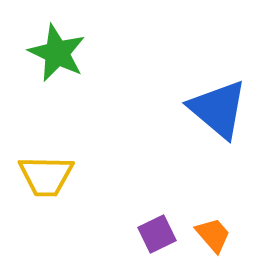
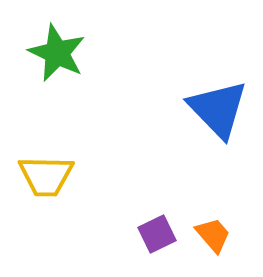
blue triangle: rotated 6 degrees clockwise
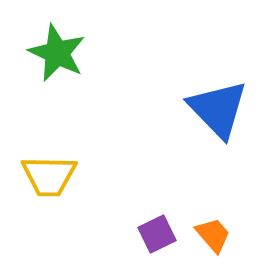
yellow trapezoid: moved 3 px right
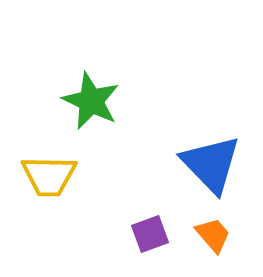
green star: moved 34 px right, 48 px down
blue triangle: moved 7 px left, 55 px down
purple square: moved 7 px left; rotated 6 degrees clockwise
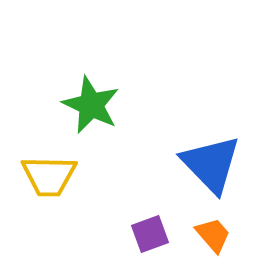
green star: moved 4 px down
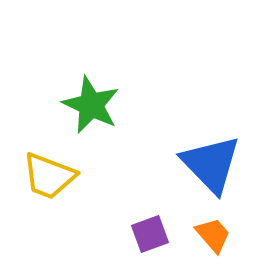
yellow trapezoid: rotated 20 degrees clockwise
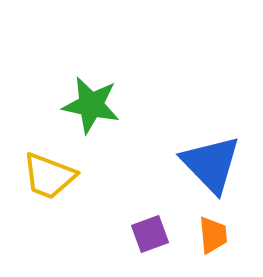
green star: rotated 14 degrees counterclockwise
orange trapezoid: rotated 36 degrees clockwise
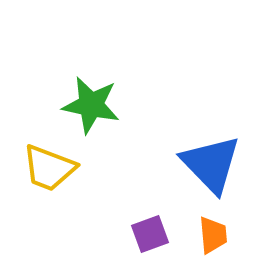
yellow trapezoid: moved 8 px up
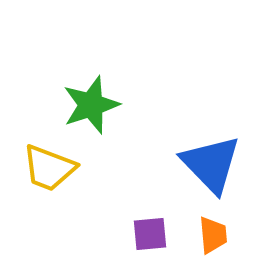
green star: rotated 30 degrees counterclockwise
purple square: rotated 15 degrees clockwise
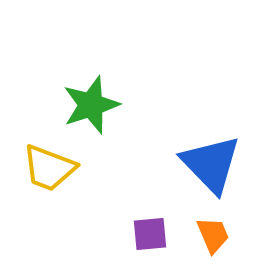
orange trapezoid: rotated 18 degrees counterclockwise
